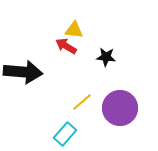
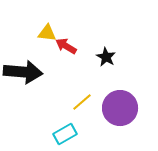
yellow triangle: moved 27 px left, 3 px down
black star: rotated 24 degrees clockwise
cyan rectangle: rotated 20 degrees clockwise
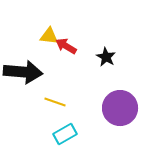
yellow triangle: moved 2 px right, 3 px down
yellow line: moved 27 px left; rotated 60 degrees clockwise
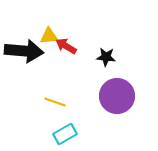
yellow triangle: rotated 12 degrees counterclockwise
black star: rotated 24 degrees counterclockwise
black arrow: moved 1 px right, 21 px up
purple circle: moved 3 px left, 12 px up
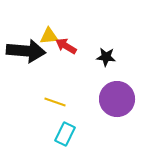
black arrow: moved 2 px right
purple circle: moved 3 px down
cyan rectangle: rotated 35 degrees counterclockwise
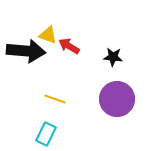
yellow triangle: moved 1 px left, 1 px up; rotated 24 degrees clockwise
red arrow: moved 3 px right
black star: moved 7 px right
yellow line: moved 3 px up
cyan rectangle: moved 19 px left
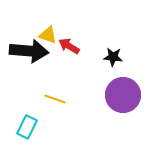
black arrow: moved 3 px right
purple circle: moved 6 px right, 4 px up
cyan rectangle: moved 19 px left, 7 px up
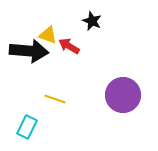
black star: moved 21 px left, 36 px up; rotated 18 degrees clockwise
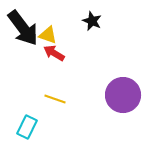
red arrow: moved 15 px left, 7 px down
black arrow: moved 6 px left, 23 px up; rotated 48 degrees clockwise
